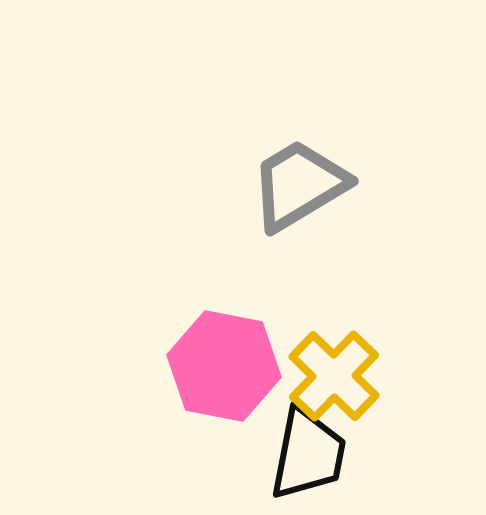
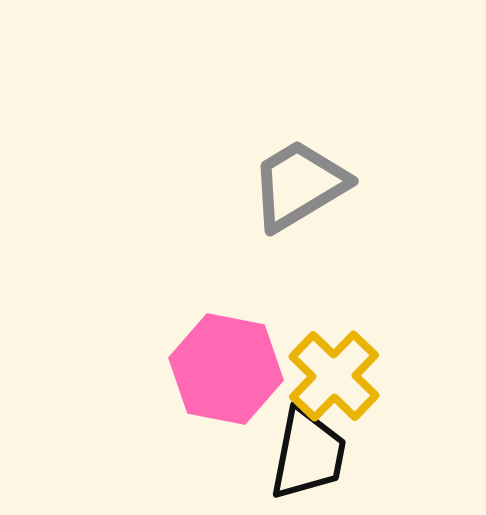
pink hexagon: moved 2 px right, 3 px down
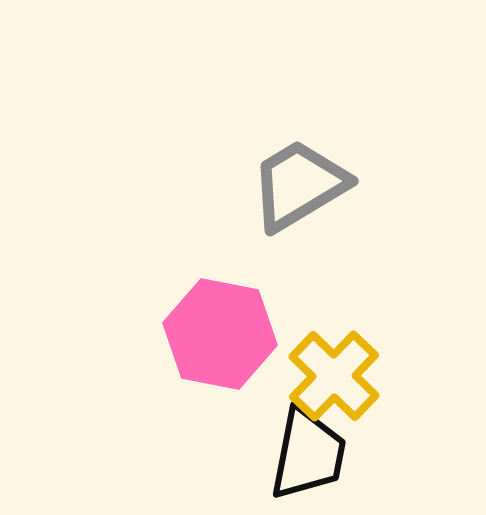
pink hexagon: moved 6 px left, 35 px up
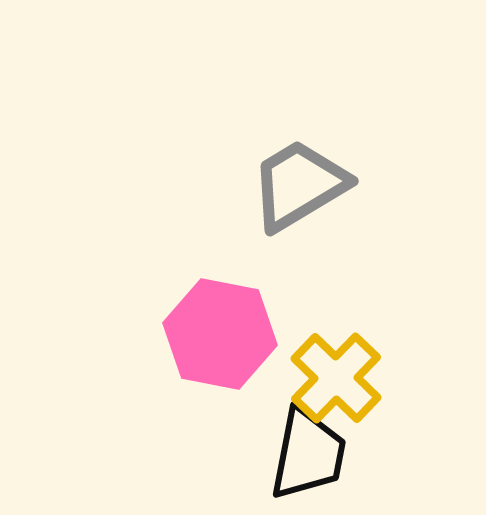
yellow cross: moved 2 px right, 2 px down
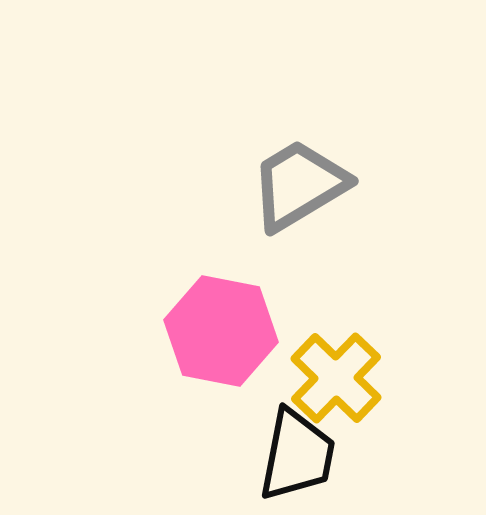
pink hexagon: moved 1 px right, 3 px up
black trapezoid: moved 11 px left, 1 px down
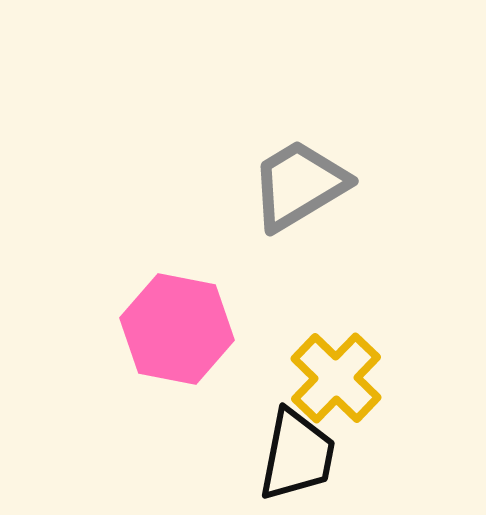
pink hexagon: moved 44 px left, 2 px up
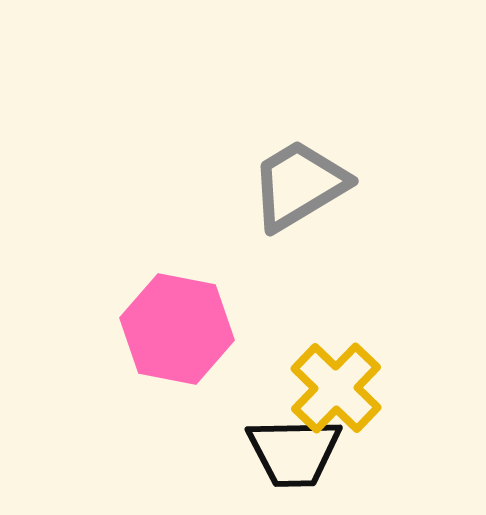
yellow cross: moved 10 px down
black trapezoid: moved 3 px left, 3 px up; rotated 78 degrees clockwise
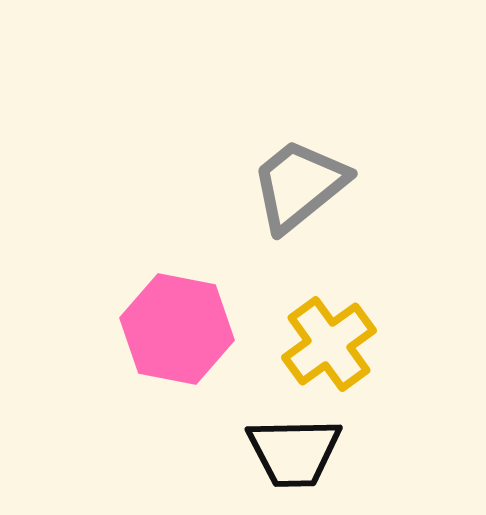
gray trapezoid: rotated 8 degrees counterclockwise
yellow cross: moved 7 px left, 44 px up; rotated 10 degrees clockwise
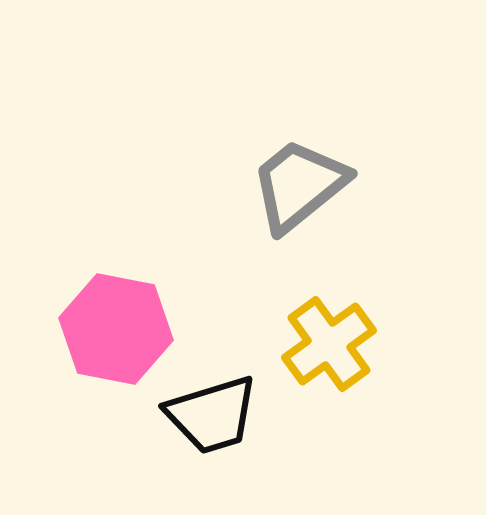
pink hexagon: moved 61 px left
black trapezoid: moved 82 px left, 37 px up; rotated 16 degrees counterclockwise
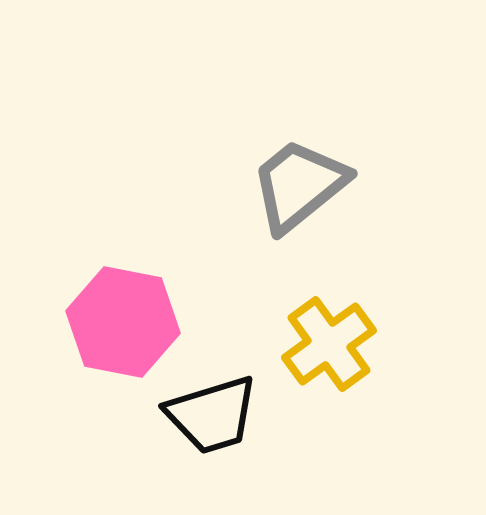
pink hexagon: moved 7 px right, 7 px up
